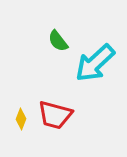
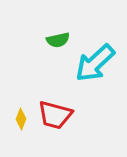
green semicircle: moved 1 px up; rotated 65 degrees counterclockwise
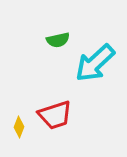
red trapezoid: rotated 33 degrees counterclockwise
yellow diamond: moved 2 px left, 8 px down
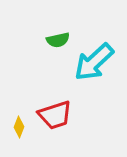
cyan arrow: moved 1 px left, 1 px up
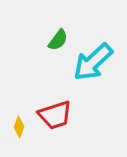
green semicircle: rotated 40 degrees counterclockwise
cyan arrow: moved 1 px left
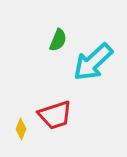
green semicircle: rotated 15 degrees counterclockwise
yellow diamond: moved 2 px right, 2 px down
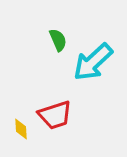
green semicircle: rotated 45 degrees counterclockwise
yellow diamond: rotated 25 degrees counterclockwise
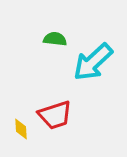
green semicircle: moved 3 px left, 1 px up; rotated 60 degrees counterclockwise
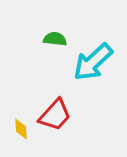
red trapezoid: rotated 30 degrees counterclockwise
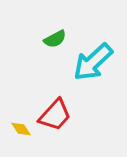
green semicircle: rotated 145 degrees clockwise
yellow diamond: rotated 30 degrees counterclockwise
